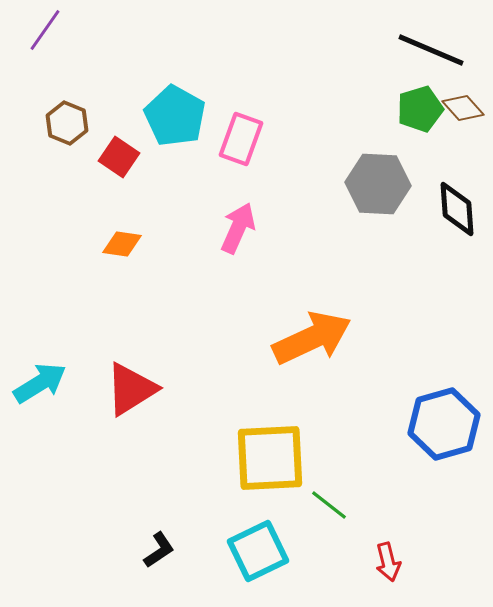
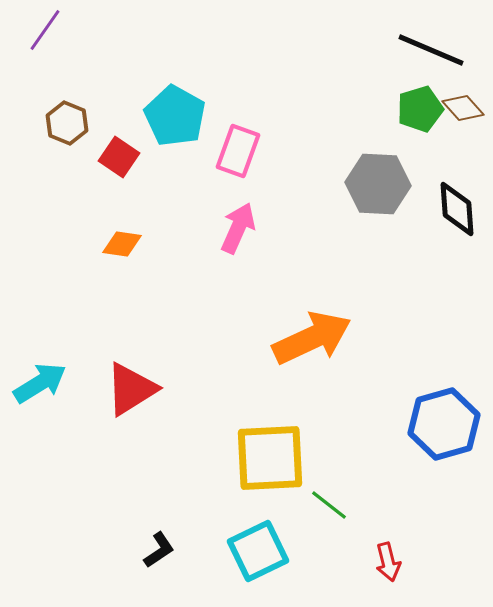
pink rectangle: moved 3 px left, 12 px down
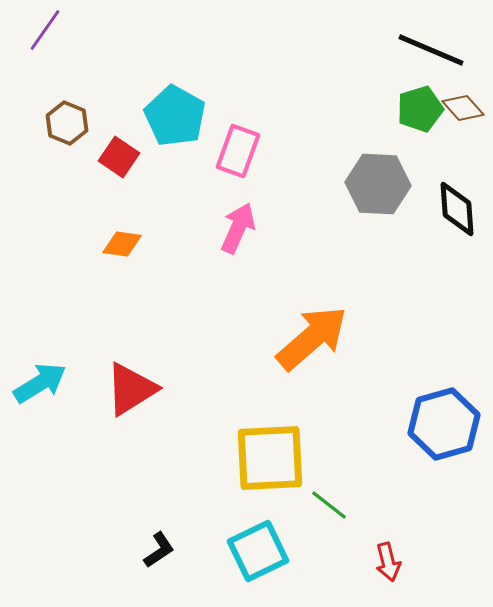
orange arrow: rotated 16 degrees counterclockwise
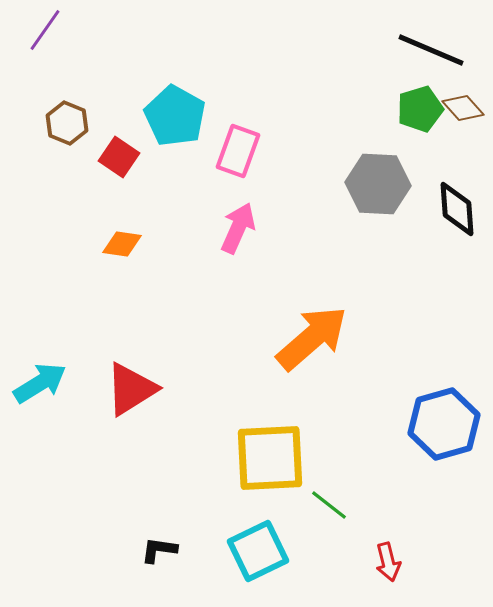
black L-shape: rotated 138 degrees counterclockwise
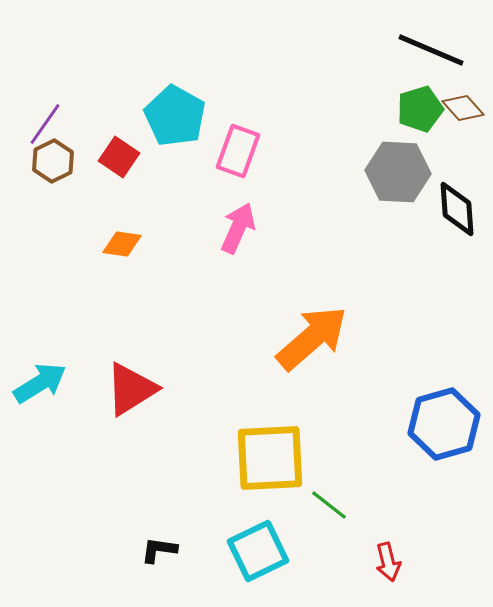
purple line: moved 94 px down
brown hexagon: moved 14 px left, 38 px down; rotated 12 degrees clockwise
gray hexagon: moved 20 px right, 12 px up
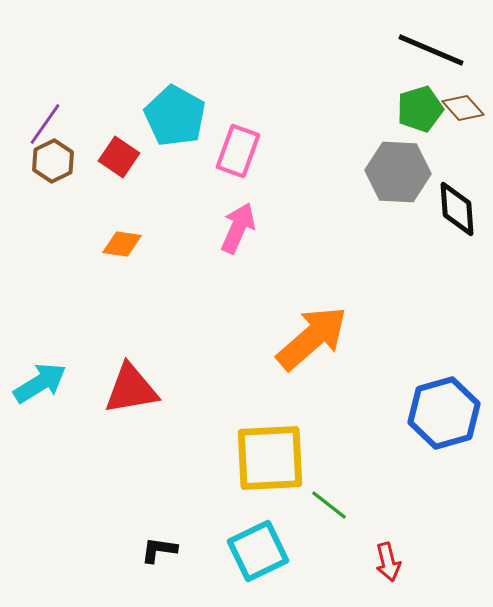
red triangle: rotated 22 degrees clockwise
blue hexagon: moved 11 px up
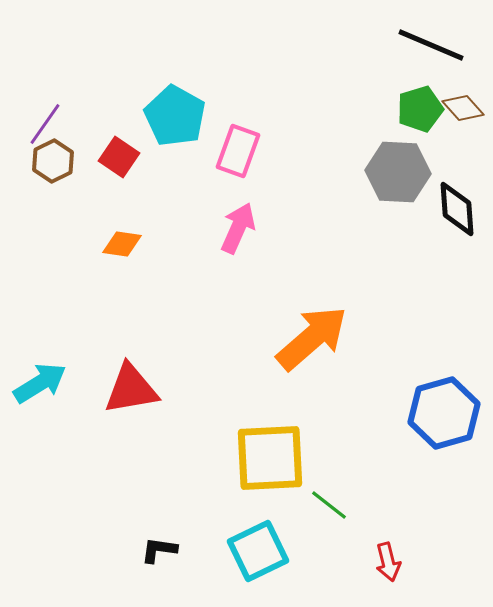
black line: moved 5 px up
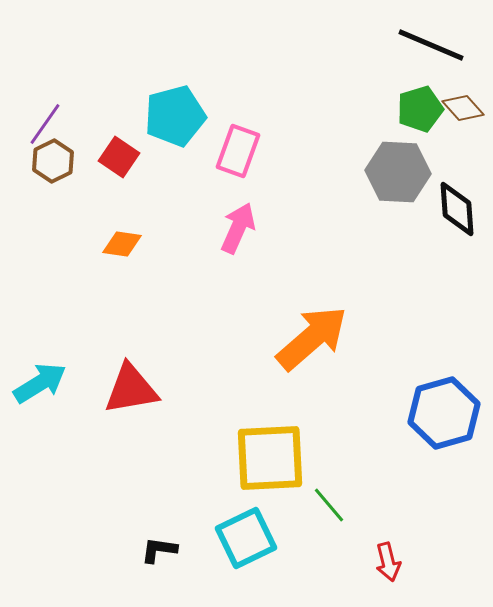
cyan pentagon: rotated 28 degrees clockwise
green line: rotated 12 degrees clockwise
cyan square: moved 12 px left, 13 px up
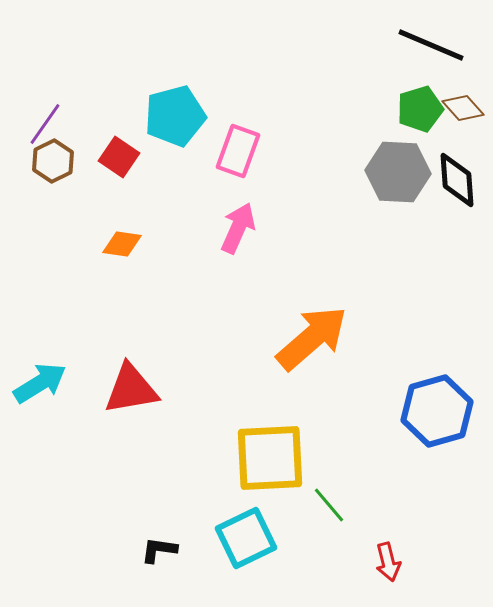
black diamond: moved 29 px up
blue hexagon: moved 7 px left, 2 px up
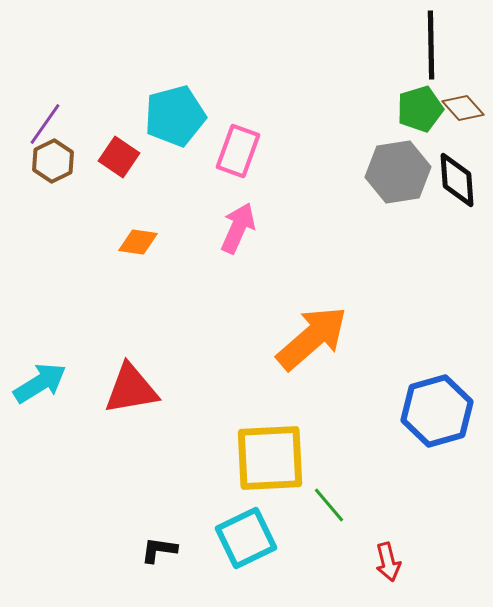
black line: rotated 66 degrees clockwise
gray hexagon: rotated 12 degrees counterclockwise
orange diamond: moved 16 px right, 2 px up
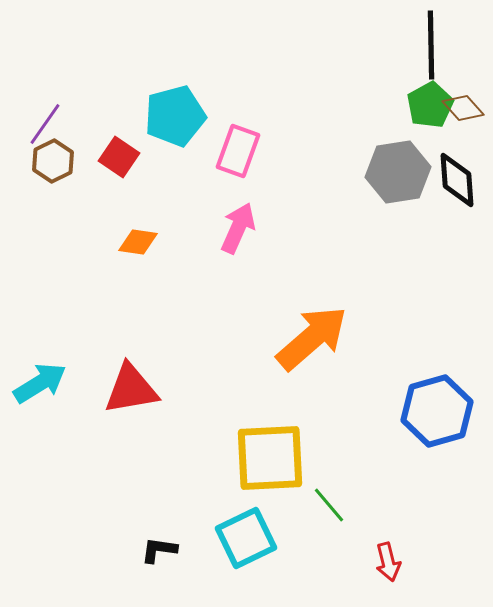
green pentagon: moved 10 px right, 4 px up; rotated 12 degrees counterclockwise
